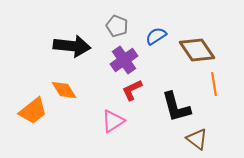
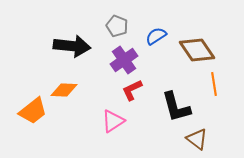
orange diamond: rotated 56 degrees counterclockwise
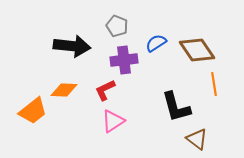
blue semicircle: moved 7 px down
purple cross: rotated 28 degrees clockwise
red L-shape: moved 27 px left
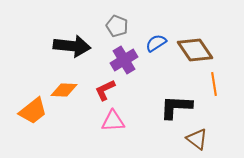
brown diamond: moved 2 px left
purple cross: rotated 24 degrees counterclockwise
black L-shape: rotated 108 degrees clockwise
pink triangle: rotated 30 degrees clockwise
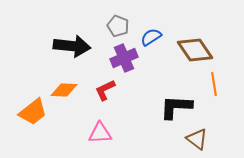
gray pentagon: moved 1 px right
blue semicircle: moved 5 px left, 6 px up
purple cross: moved 2 px up; rotated 8 degrees clockwise
orange trapezoid: moved 1 px down
pink triangle: moved 13 px left, 12 px down
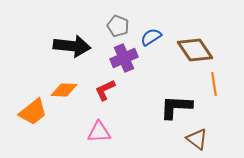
pink triangle: moved 1 px left, 1 px up
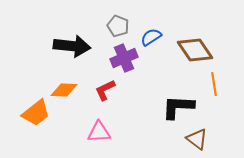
black L-shape: moved 2 px right
orange trapezoid: moved 3 px right, 1 px down
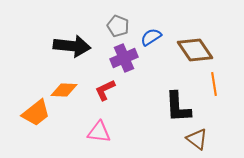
black L-shape: rotated 96 degrees counterclockwise
pink triangle: rotated 10 degrees clockwise
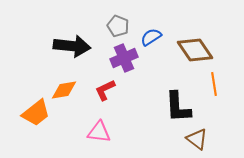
orange diamond: rotated 12 degrees counterclockwise
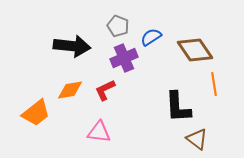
orange diamond: moved 6 px right
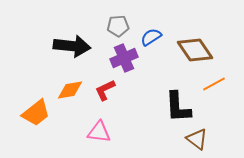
gray pentagon: rotated 25 degrees counterclockwise
orange line: rotated 70 degrees clockwise
